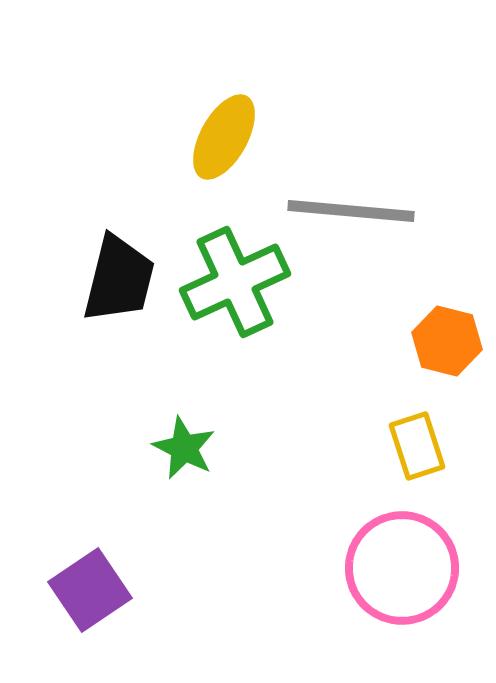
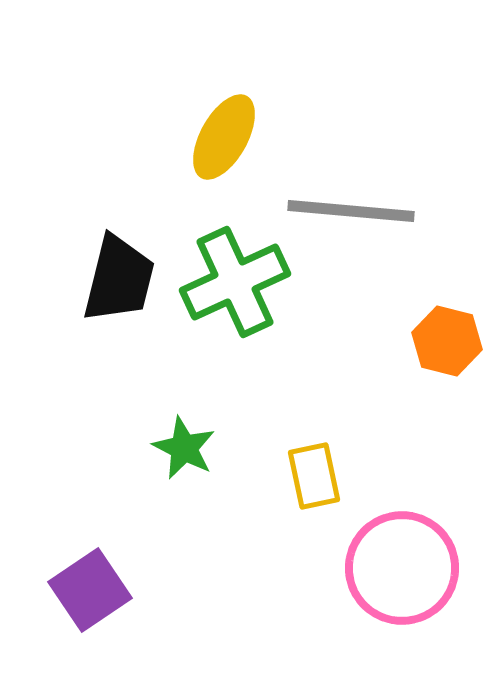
yellow rectangle: moved 103 px left, 30 px down; rotated 6 degrees clockwise
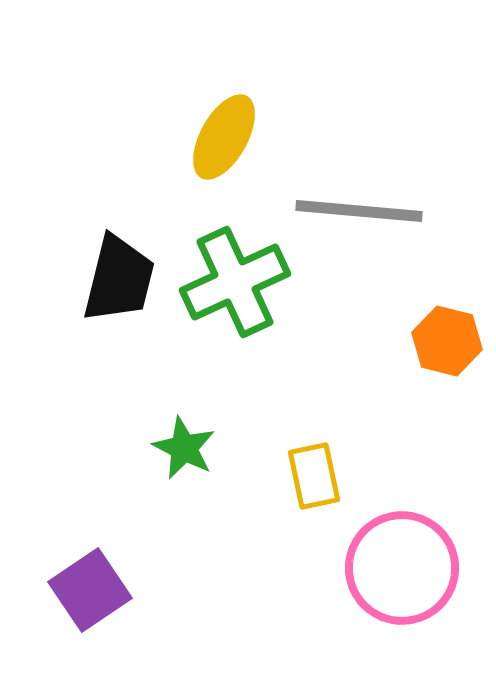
gray line: moved 8 px right
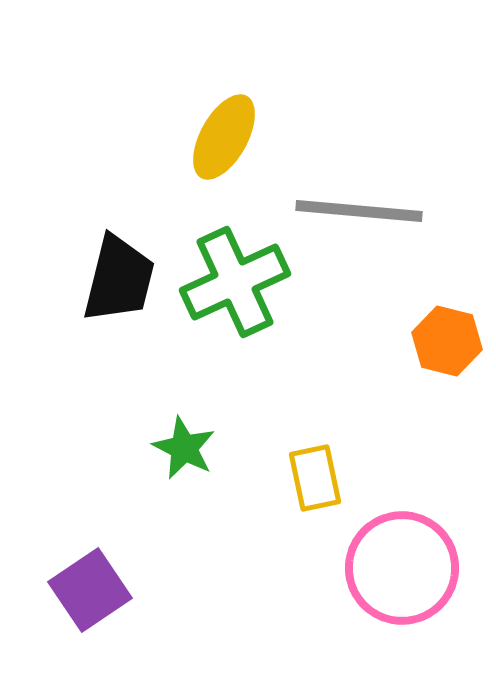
yellow rectangle: moved 1 px right, 2 px down
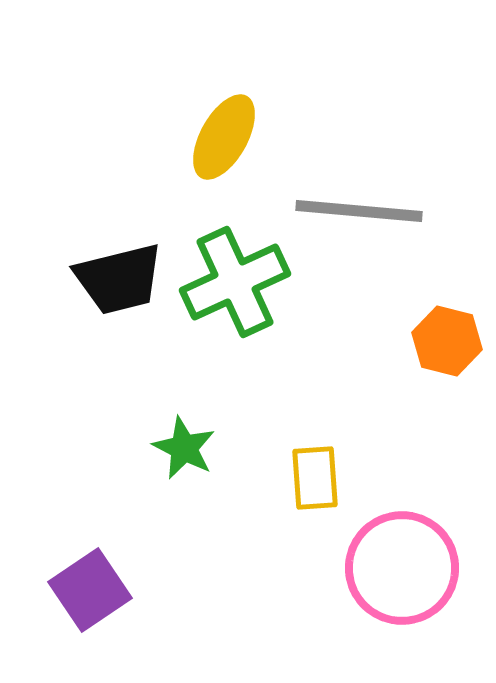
black trapezoid: rotated 62 degrees clockwise
yellow rectangle: rotated 8 degrees clockwise
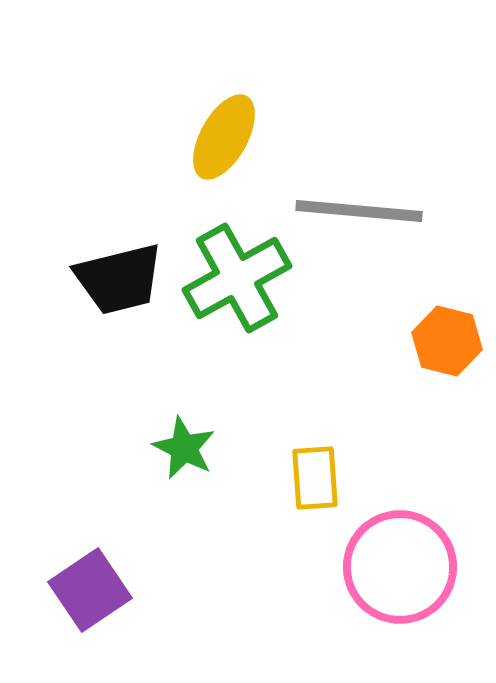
green cross: moved 2 px right, 4 px up; rotated 4 degrees counterclockwise
pink circle: moved 2 px left, 1 px up
